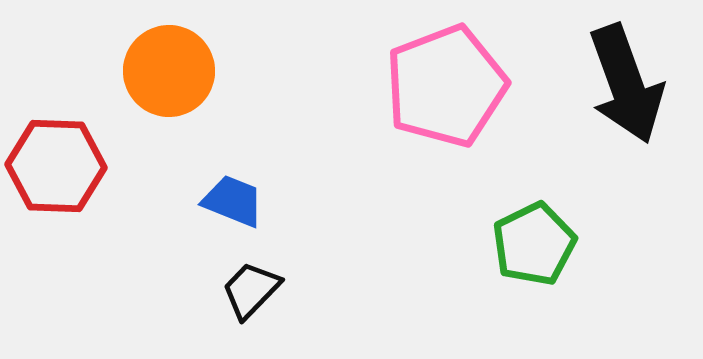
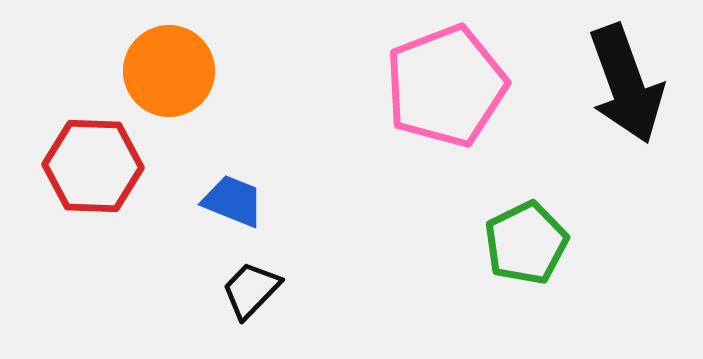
red hexagon: moved 37 px right
green pentagon: moved 8 px left, 1 px up
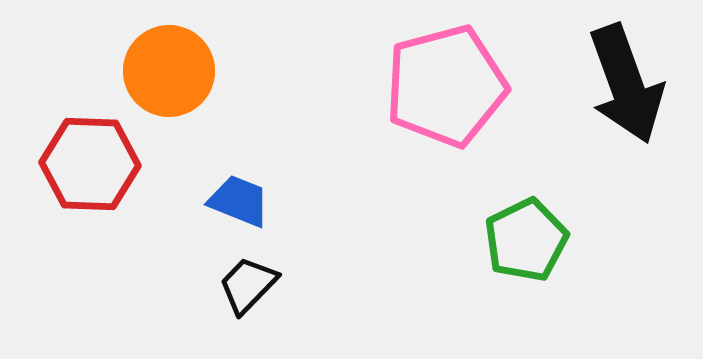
pink pentagon: rotated 6 degrees clockwise
red hexagon: moved 3 px left, 2 px up
blue trapezoid: moved 6 px right
green pentagon: moved 3 px up
black trapezoid: moved 3 px left, 5 px up
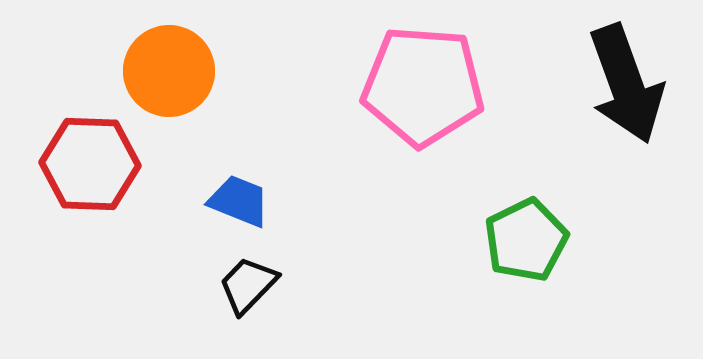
pink pentagon: moved 23 px left; rotated 19 degrees clockwise
